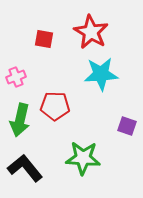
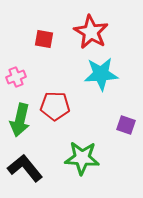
purple square: moved 1 px left, 1 px up
green star: moved 1 px left
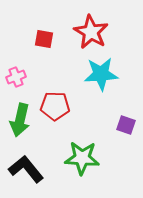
black L-shape: moved 1 px right, 1 px down
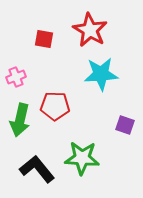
red star: moved 1 px left, 2 px up
purple square: moved 1 px left
black L-shape: moved 11 px right
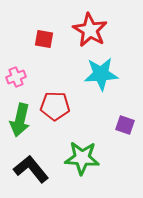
black L-shape: moved 6 px left
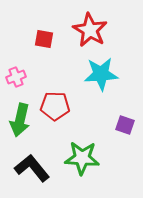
black L-shape: moved 1 px right, 1 px up
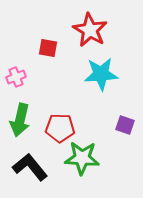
red square: moved 4 px right, 9 px down
red pentagon: moved 5 px right, 22 px down
black L-shape: moved 2 px left, 1 px up
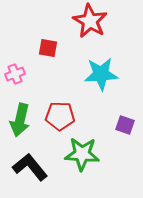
red star: moved 9 px up
pink cross: moved 1 px left, 3 px up
red pentagon: moved 12 px up
green star: moved 4 px up
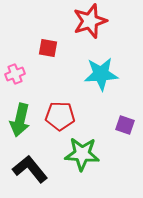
red star: rotated 24 degrees clockwise
black L-shape: moved 2 px down
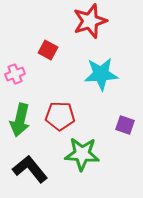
red square: moved 2 px down; rotated 18 degrees clockwise
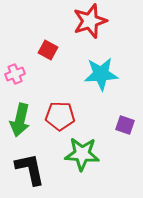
black L-shape: rotated 27 degrees clockwise
